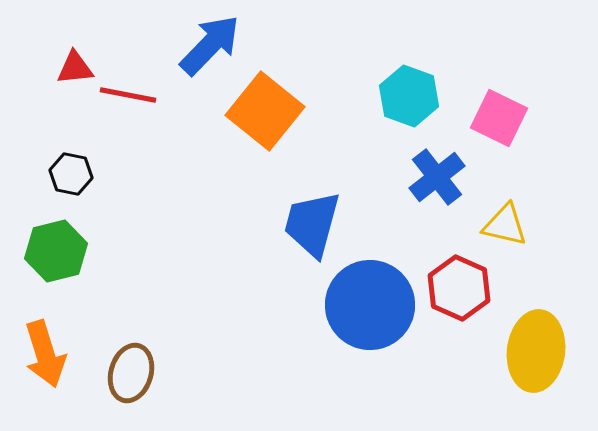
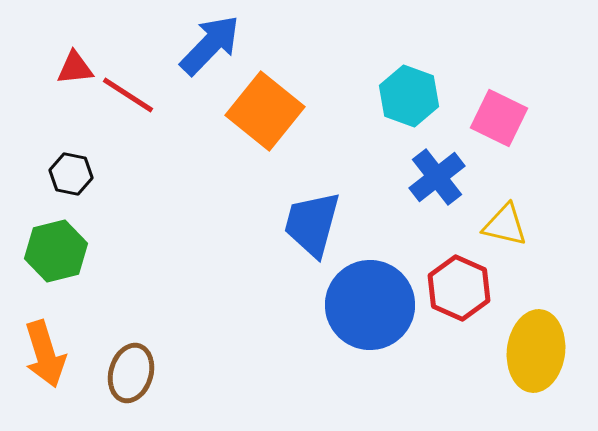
red line: rotated 22 degrees clockwise
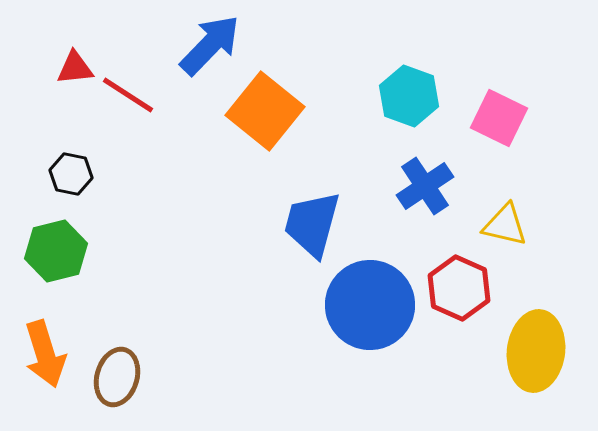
blue cross: moved 12 px left, 9 px down; rotated 4 degrees clockwise
brown ellipse: moved 14 px left, 4 px down
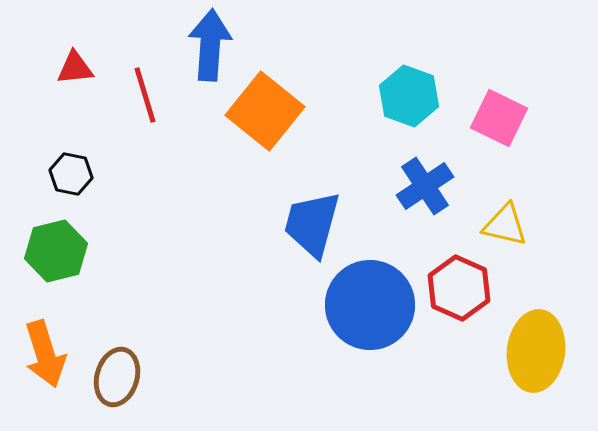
blue arrow: rotated 40 degrees counterclockwise
red line: moved 17 px right; rotated 40 degrees clockwise
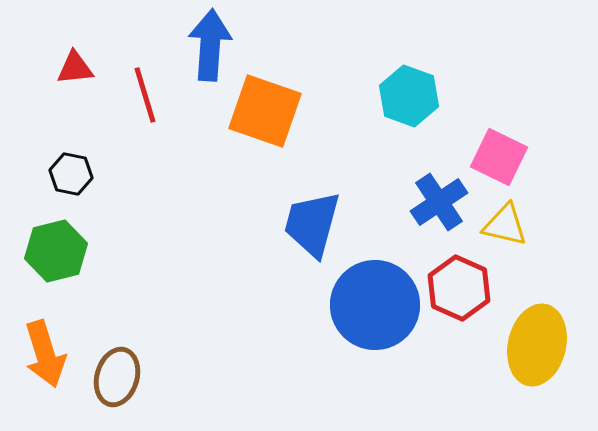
orange square: rotated 20 degrees counterclockwise
pink square: moved 39 px down
blue cross: moved 14 px right, 16 px down
blue circle: moved 5 px right
yellow ellipse: moved 1 px right, 6 px up; rotated 6 degrees clockwise
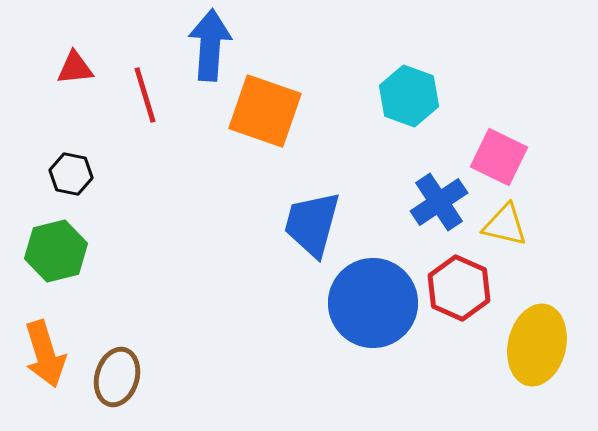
blue circle: moved 2 px left, 2 px up
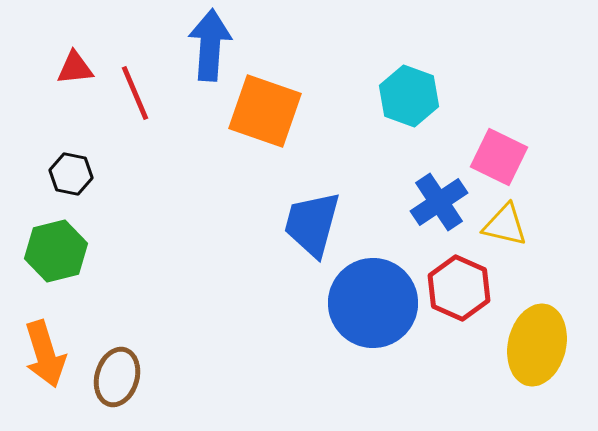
red line: moved 10 px left, 2 px up; rotated 6 degrees counterclockwise
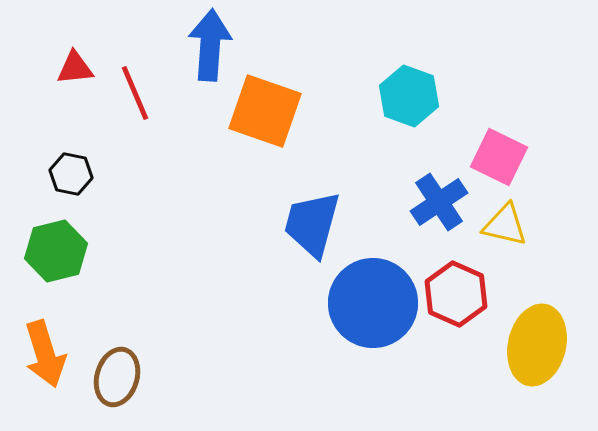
red hexagon: moved 3 px left, 6 px down
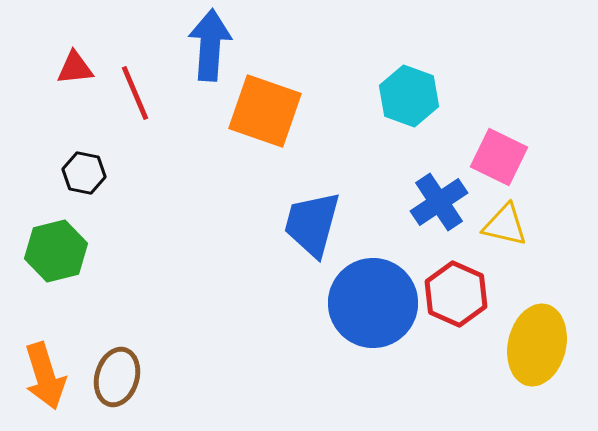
black hexagon: moved 13 px right, 1 px up
orange arrow: moved 22 px down
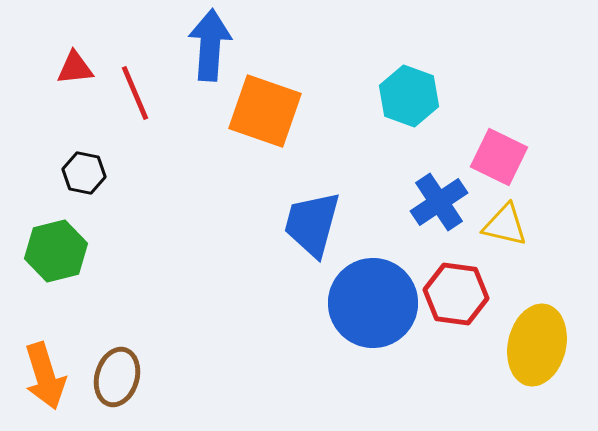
red hexagon: rotated 16 degrees counterclockwise
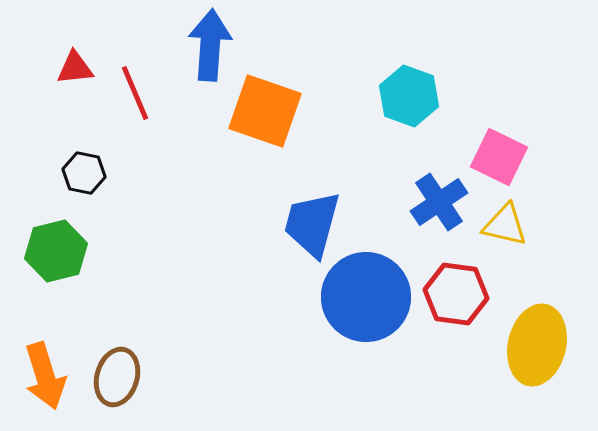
blue circle: moved 7 px left, 6 px up
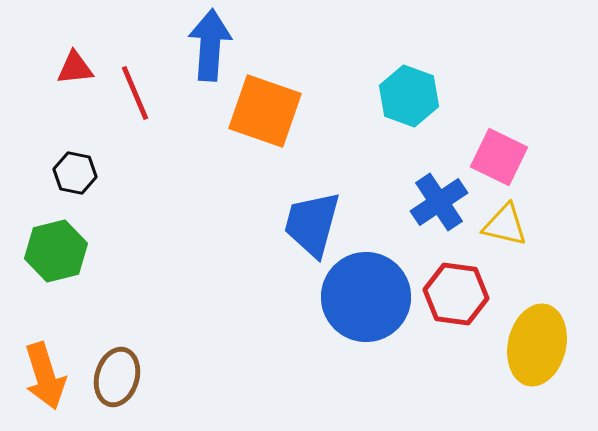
black hexagon: moved 9 px left
